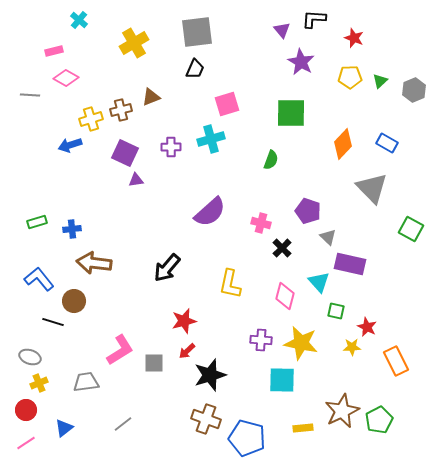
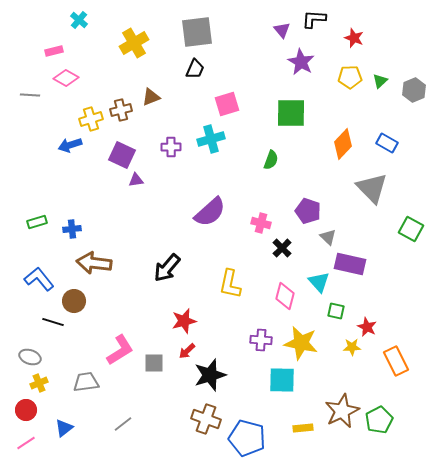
purple square at (125, 153): moved 3 px left, 2 px down
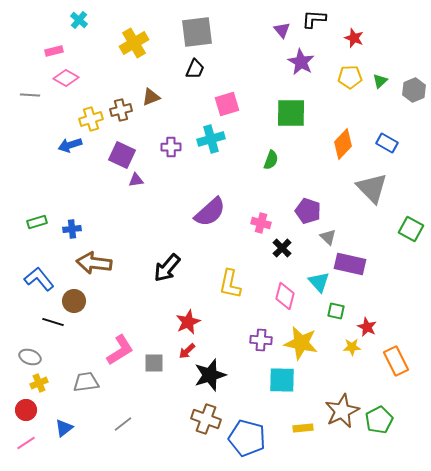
red star at (184, 321): moved 4 px right, 1 px down; rotated 10 degrees counterclockwise
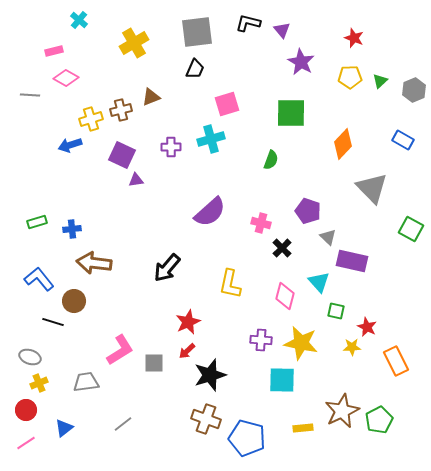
black L-shape at (314, 19): moved 66 px left, 4 px down; rotated 10 degrees clockwise
blue rectangle at (387, 143): moved 16 px right, 3 px up
purple rectangle at (350, 264): moved 2 px right, 3 px up
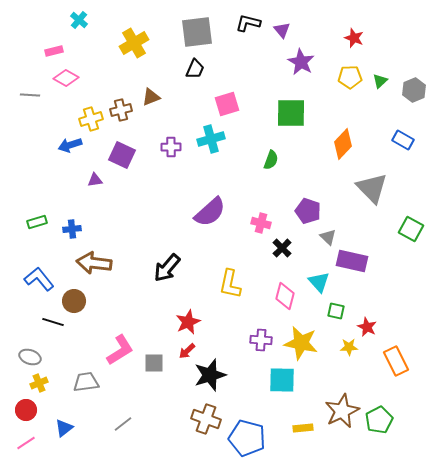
purple triangle at (136, 180): moved 41 px left
yellow star at (352, 347): moved 3 px left
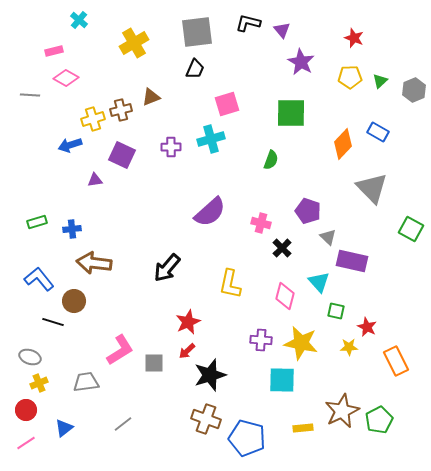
yellow cross at (91, 119): moved 2 px right
blue rectangle at (403, 140): moved 25 px left, 8 px up
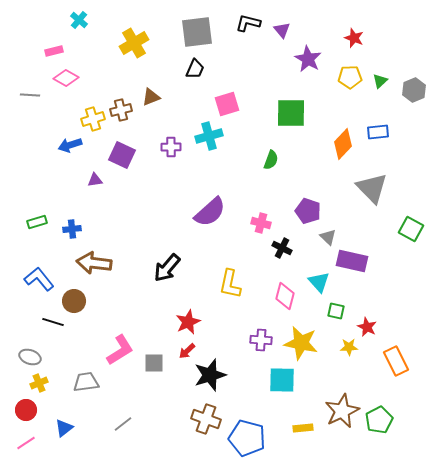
purple star at (301, 62): moved 7 px right, 3 px up
blue rectangle at (378, 132): rotated 35 degrees counterclockwise
cyan cross at (211, 139): moved 2 px left, 3 px up
black cross at (282, 248): rotated 18 degrees counterclockwise
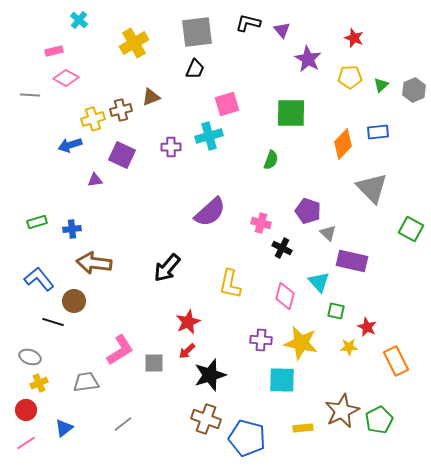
green triangle at (380, 81): moved 1 px right, 4 px down
gray triangle at (328, 237): moved 4 px up
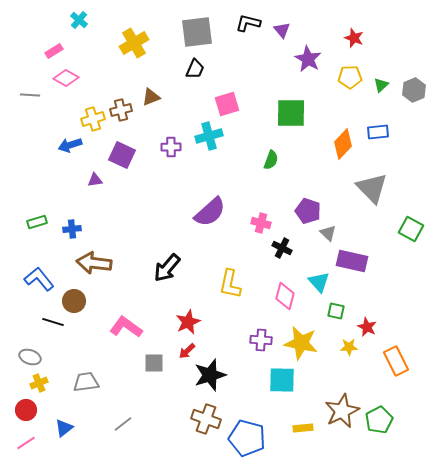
pink rectangle at (54, 51): rotated 18 degrees counterclockwise
pink L-shape at (120, 350): moved 6 px right, 23 px up; rotated 112 degrees counterclockwise
